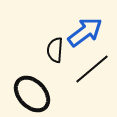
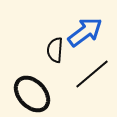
black line: moved 5 px down
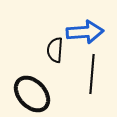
blue arrow: rotated 33 degrees clockwise
black line: rotated 45 degrees counterclockwise
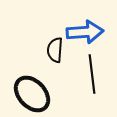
black line: rotated 12 degrees counterclockwise
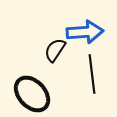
black semicircle: rotated 30 degrees clockwise
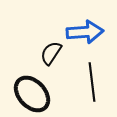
black semicircle: moved 4 px left, 3 px down
black line: moved 8 px down
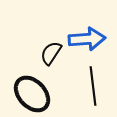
blue arrow: moved 2 px right, 7 px down
black line: moved 1 px right, 4 px down
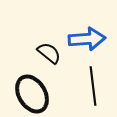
black semicircle: moved 2 px left; rotated 95 degrees clockwise
black ellipse: rotated 12 degrees clockwise
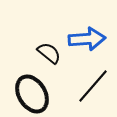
black line: rotated 48 degrees clockwise
